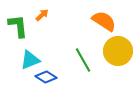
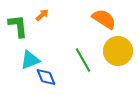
orange semicircle: moved 2 px up
blue diamond: rotated 35 degrees clockwise
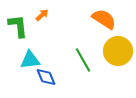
cyan triangle: rotated 15 degrees clockwise
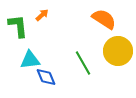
green line: moved 3 px down
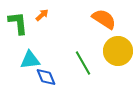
green L-shape: moved 3 px up
